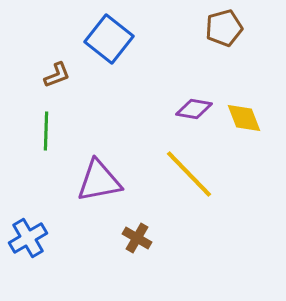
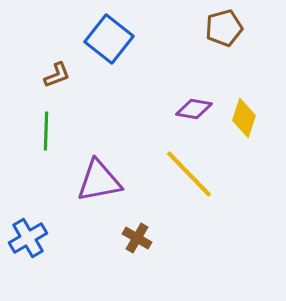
yellow diamond: rotated 39 degrees clockwise
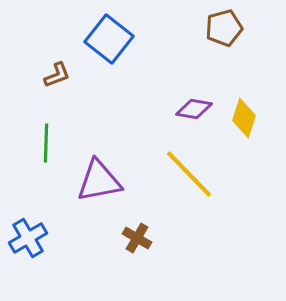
green line: moved 12 px down
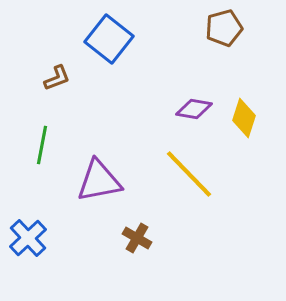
brown L-shape: moved 3 px down
green line: moved 4 px left, 2 px down; rotated 9 degrees clockwise
blue cross: rotated 12 degrees counterclockwise
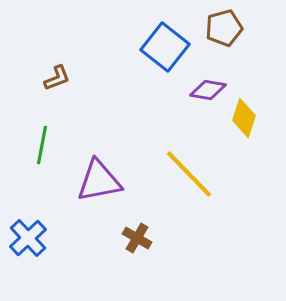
blue square: moved 56 px right, 8 px down
purple diamond: moved 14 px right, 19 px up
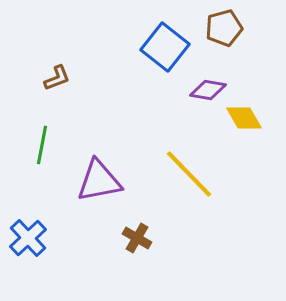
yellow diamond: rotated 48 degrees counterclockwise
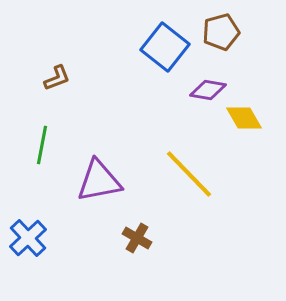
brown pentagon: moved 3 px left, 4 px down
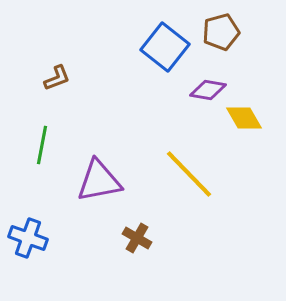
blue cross: rotated 27 degrees counterclockwise
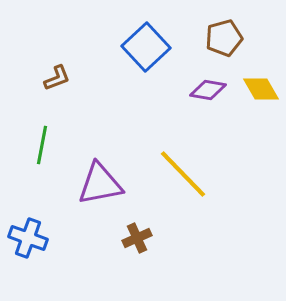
brown pentagon: moved 3 px right, 6 px down
blue square: moved 19 px left; rotated 9 degrees clockwise
yellow diamond: moved 17 px right, 29 px up
yellow line: moved 6 px left
purple triangle: moved 1 px right, 3 px down
brown cross: rotated 36 degrees clockwise
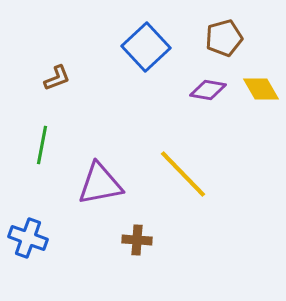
brown cross: moved 2 px down; rotated 28 degrees clockwise
